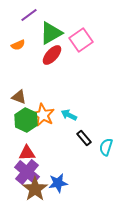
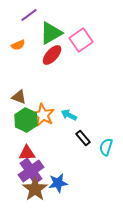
black rectangle: moved 1 px left
purple cross: moved 4 px right, 1 px up; rotated 15 degrees clockwise
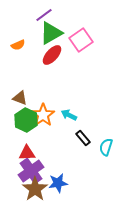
purple line: moved 15 px right
brown triangle: moved 1 px right, 1 px down
orange star: rotated 10 degrees clockwise
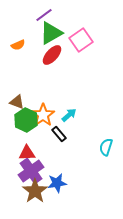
brown triangle: moved 3 px left, 4 px down
cyan arrow: rotated 112 degrees clockwise
black rectangle: moved 24 px left, 4 px up
blue star: moved 1 px left
brown star: moved 2 px down
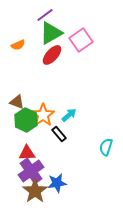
purple line: moved 1 px right
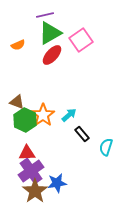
purple line: rotated 24 degrees clockwise
green triangle: moved 1 px left
green hexagon: moved 1 px left
black rectangle: moved 23 px right
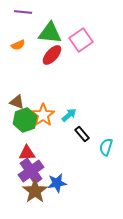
purple line: moved 22 px left, 3 px up; rotated 18 degrees clockwise
green triangle: rotated 35 degrees clockwise
green hexagon: rotated 15 degrees clockwise
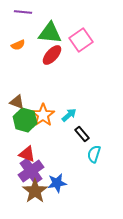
green hexagon: rotated 25 degrees counterclockwise
cyan semicircle: moved 12 px left, 7 px down
red triangle: moved 1 px down; rotated 24 degrees clockwise
